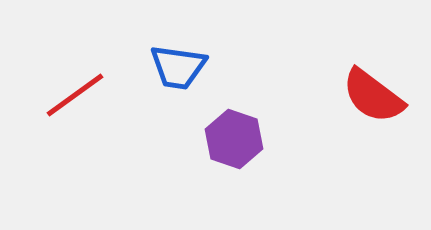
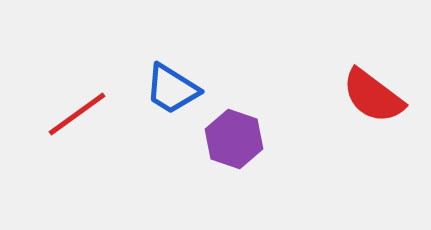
blue trapezoid: moved 6 px left, 22 px down; rotated 24 degrees clockwise
red line: moved 2 px right, 19 px down
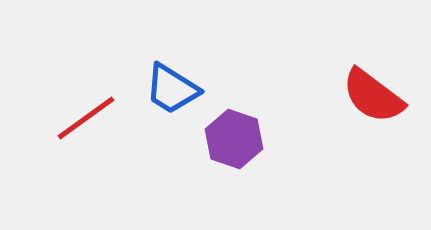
red line: moved 9 px right, 4 px down
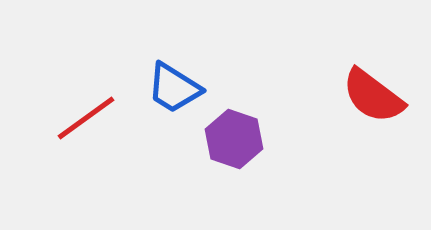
blue trapezoid: moved 2 px right, 1 px up
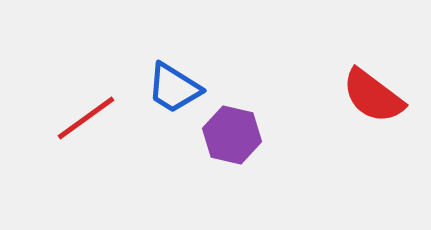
purple hexagon: moved 2 px left, 4 px up; rotated 6 degrees counterclockwise
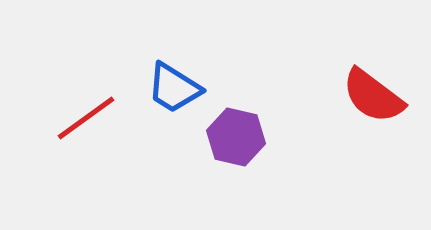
purple hexagon: moved 4 px right, 2 px down
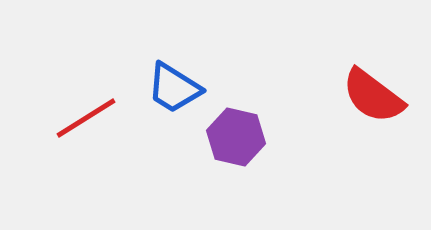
red line: rotated 4 degrees clockwise
